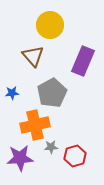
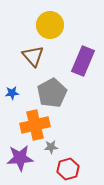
red hexagon: moved 7 px left, 13 px down
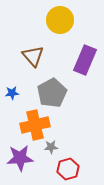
yellow circle: moved 10 px right, 5 px up
purple rectangle: moved 2 px right, 1 px up
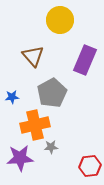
blue star: moved 4 px down
red hexagon: moved 22 px right, 3 px up; rotated 10 degrees clockwise
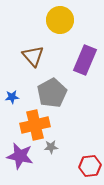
purple star: moved 2 px up; rotated 16 degrees clockwise
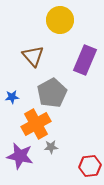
orange cross: moved 1 px right, 1 px up; rotated 16 degrees counterclockwise
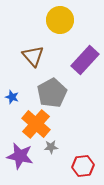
purple rectangle: rotated 20 degrees clockwise
blue star: rotated 24 degrees clockwise
orange cross: rotated 20 degrees counterclockwise
red hexagon: moved 7 px left
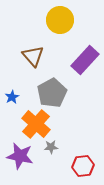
blue star: rotated 24 degrees clockwise
